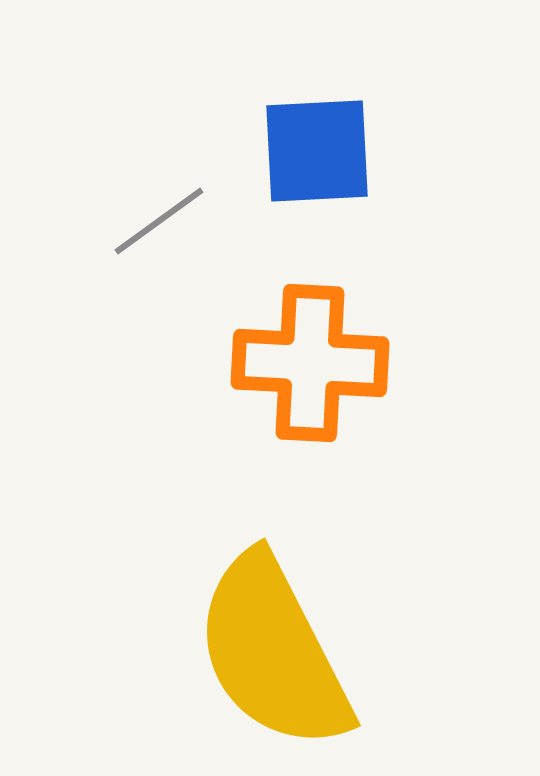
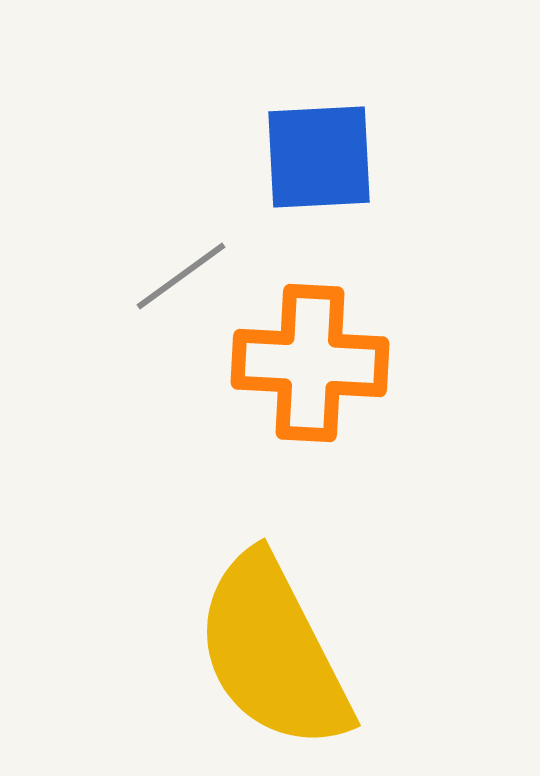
blue square: moved 2 px right, 6 px down
gray line: moved 22 px right, 55 px down
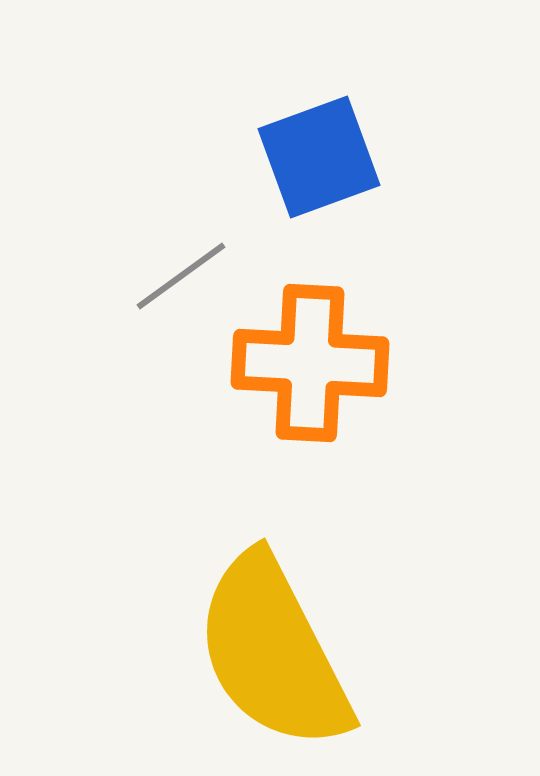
blue square: rotated 17 degrees counterclockwise
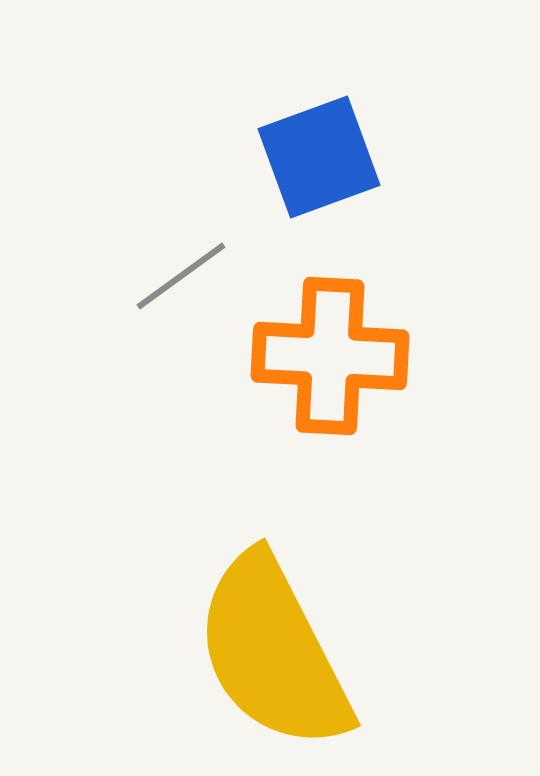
orange cross: moved 20 px right, 7 px up
